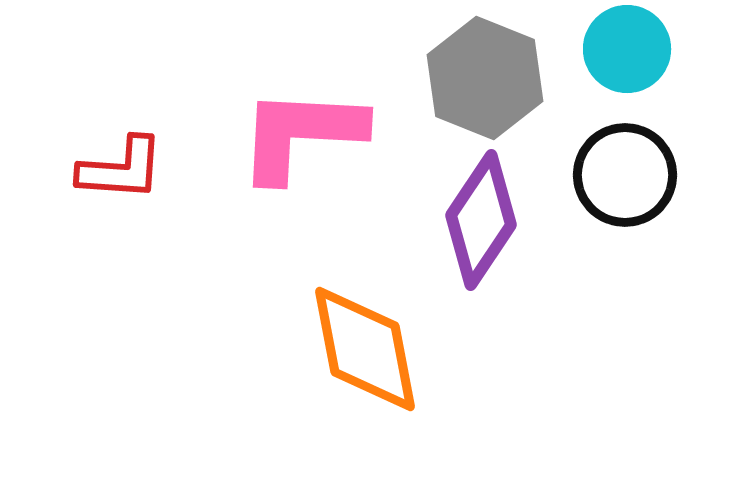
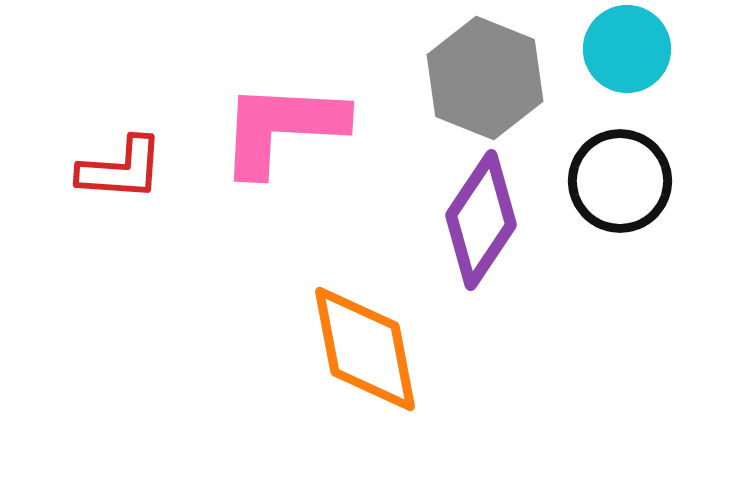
pink L-shape: moved 19 px left, 6 px up
black circle: moved 5 px left, 6 px down
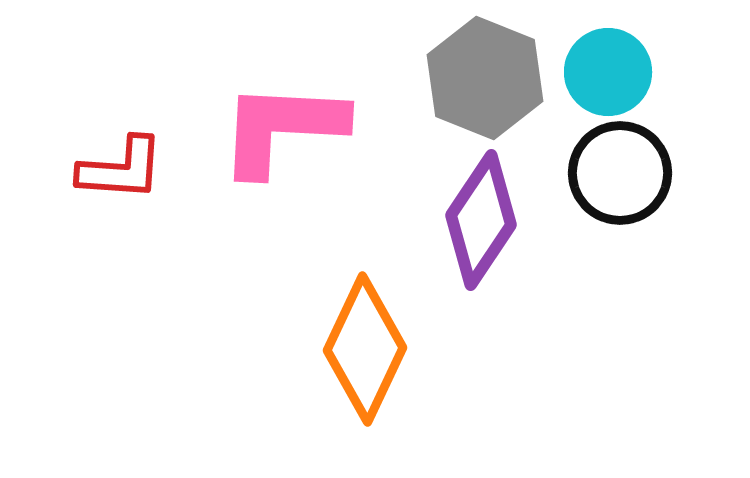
cyan circle: moved 19 px left, 23 px down
black circle: moved 8 px up
orange diamond: rotated 36 degrees clockwise
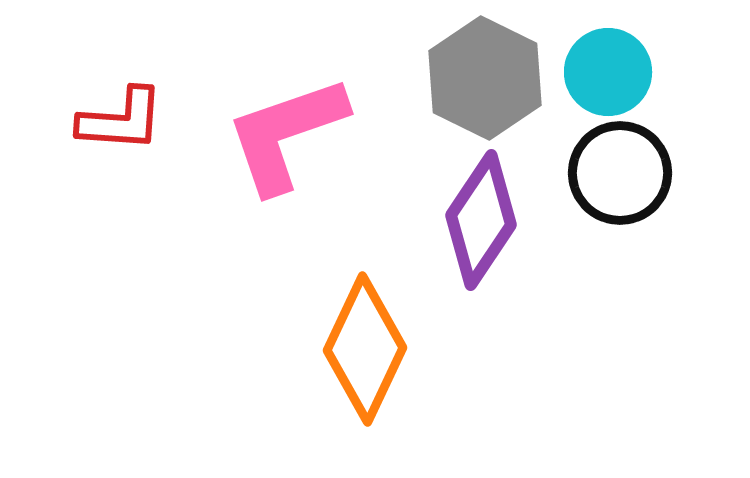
gray hexagon: rotated 4 degrees clockwise
pink L-shape: moved 4 px right, 6 px down; rotated 22 degrees counterclockwise
red L-shape: moved 49 px up
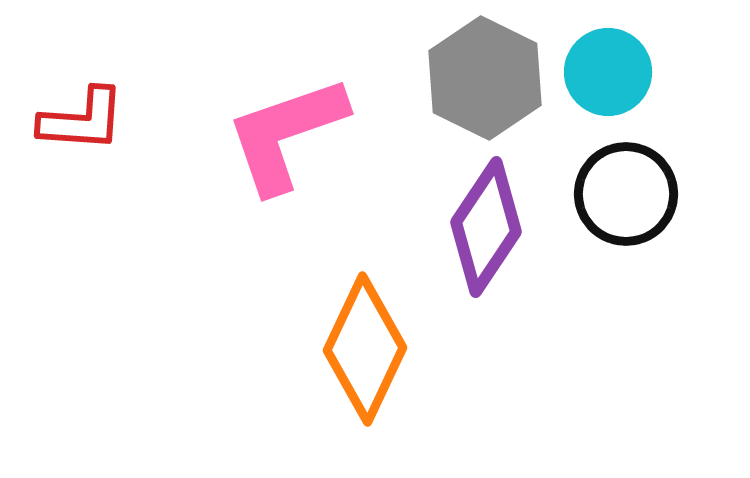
red L-shape: moved 39 px left
black circle: moved 6 px right, 21 px down
purple diamond: moved 5 px right, 7 px down
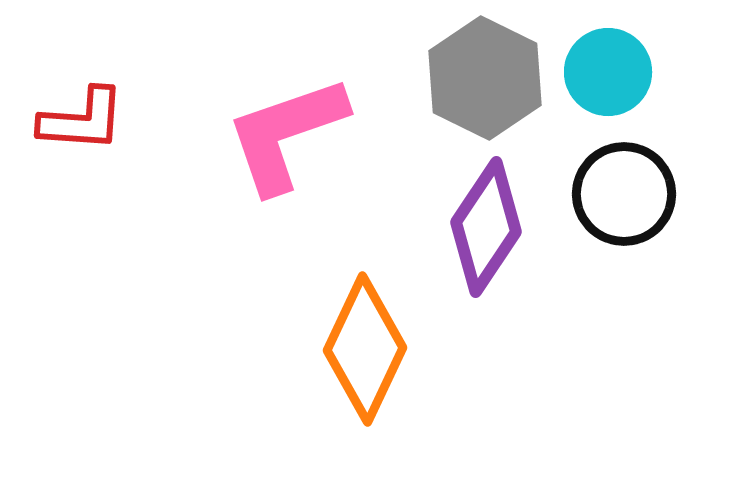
black circle: moved 2 px left
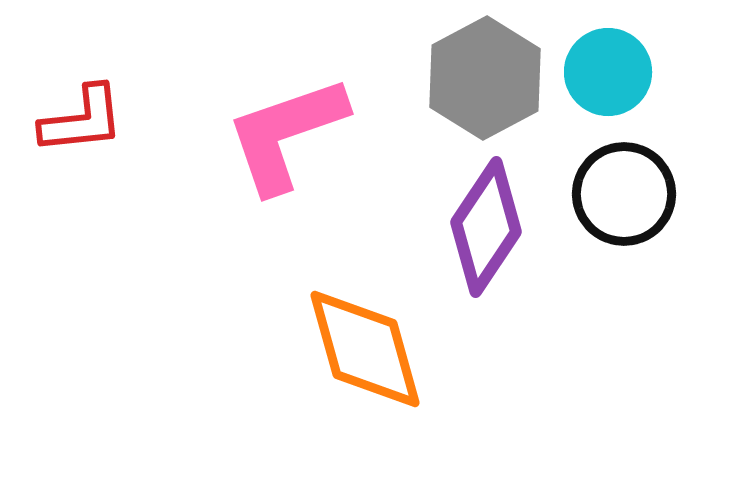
gray hexagon: rotated 6 degrees clockwise
red L-shape: rotated 10 degrees counterclockwise
orange diamond: rotated 41 degrees counterclockwise
